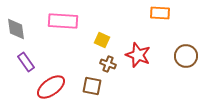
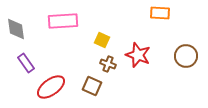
pink rectangle: rotated 8 degrees counterclockwise
purple rectangle: moved 1 px down
brown square: rotated 12 degrees clockwise
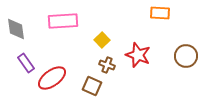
yellow square: rotated 21 degrees clockwise
brown cross: moved 1 px left, 1 px down
red ellipse: moved 1 px right, 9 px up
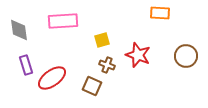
gray diamond: moved 3 px right, 1 px down
yellow square: rotated 28 degrees clockwise
purple rectangle: moved 2 px down; rotated 18 degrees clockwise
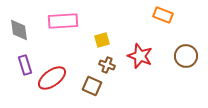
orange rectangle: moved 3 px right, 2 px down; rotated 18 degrees clockwise
red star: moved 2 px right, 1 px down
purple rectangle: moved 1 px left
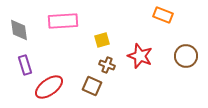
red ellipse: moved 3 px left, 9 px down
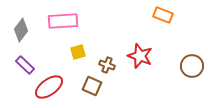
gray diamond: moved 2 px right; rotated 45 degrees clockwise
yellow square: moved 24 px left, 12 px down
brown circle: moved 6 px right, 10 px down
purple rectangle: rotated 30 degrees counterclockwise
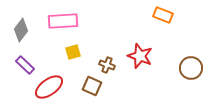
yellow square: moved 5 px left
brown circle: moved 1 px left, 2 px down
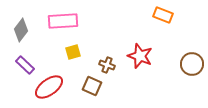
brown circle: moved 1 px right, 4 px up
